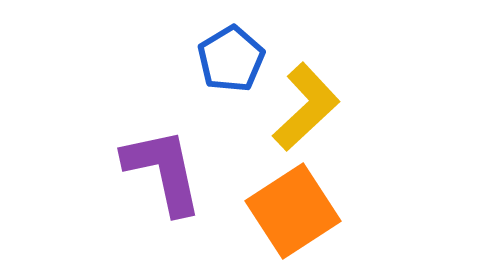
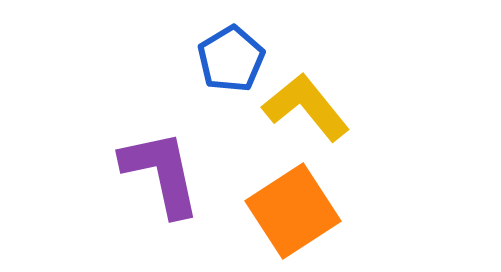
yellow L-shape: rotated 86 degrees counterclockwise
purple L-shape: moved 2 px left, 2 px down
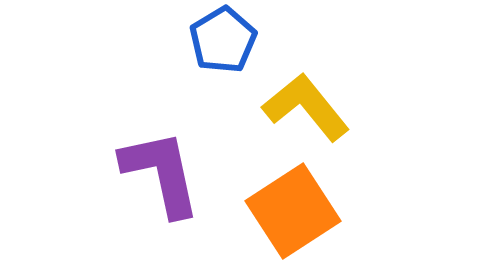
blue pentagon: moved 8 px left, 19 px up
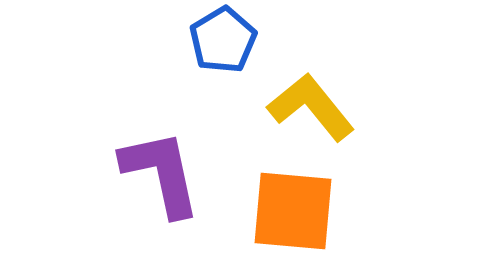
yellow L-shape: moved 5 px right
orange square: rotated 38 degrees clockwise
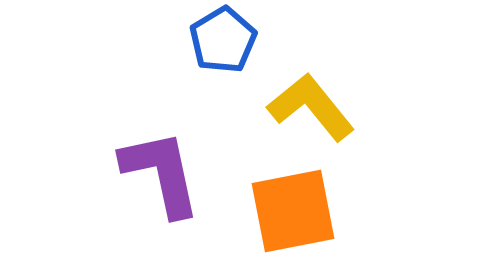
orange square: rotated 16 degrees counterclockwise
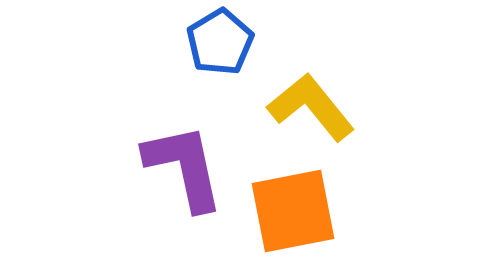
blue pentagon: moved 3 px left, 2 px down
purple L-shape: moved 23 px right, 6 px up
